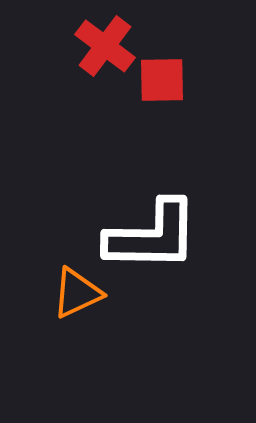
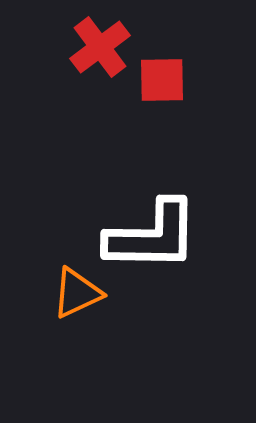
red cross: moved 5 px left, 1 px down; rotated 16 degrees clockwise
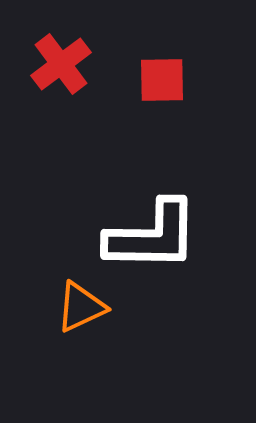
red cross: moved 39 px left, 17 px down
orange triangle: moved 4 px right, 14 px down
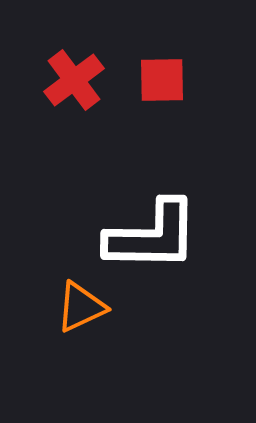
red cross: moved 13 px right, 16 px down
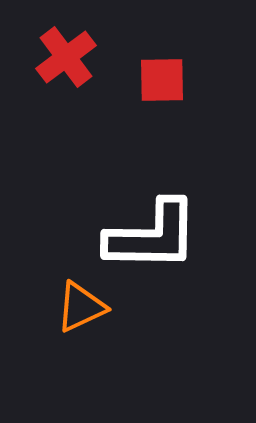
red cross: moved 8 px left, 23 px up
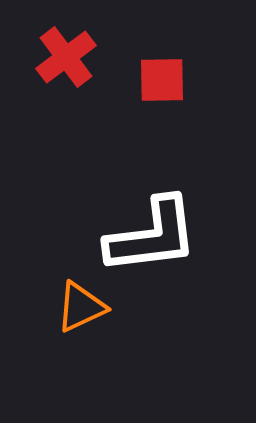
white L-shape: rotated 8 degrees counterclockwise
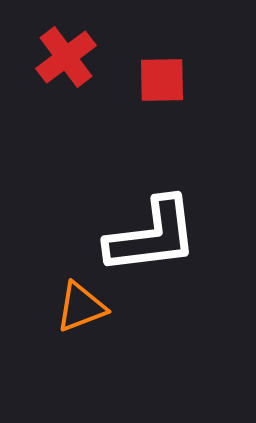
orange triangle: rotated 4 degrees clockwise
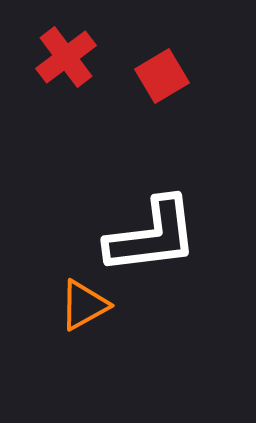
red square: moved 4 px up; rotated 30 degrees counterclockwise
orange triangle: moved 3 px right, 2 px up; rotated 8 degrees counterclockwise
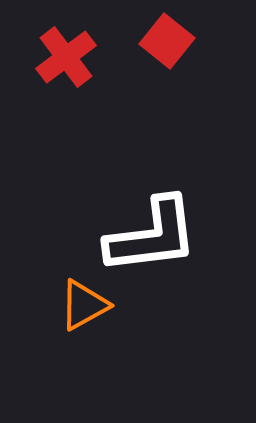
red square: moved 5 px right, 35 px up; rotated 20 degrees counterclockwise
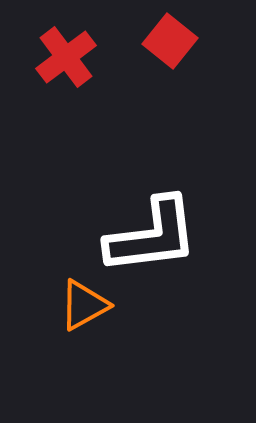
red square: moved 3 px right
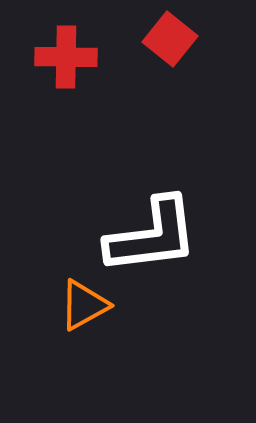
red square: moved 2 px up
red cross: rotated 38 degrees clockwise
